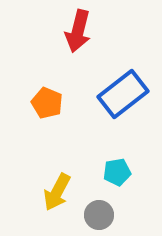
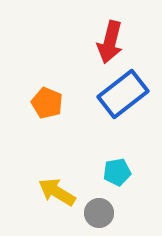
red arrow: moved 32 px right, 11 px down
yellow arrow: rotated 93 degrees clockwise
gray circle: moved 2 px up
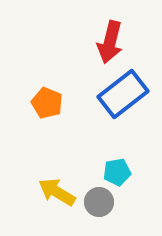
gray circle: moved 11 px up
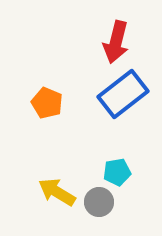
red arrow: moved 6 px right
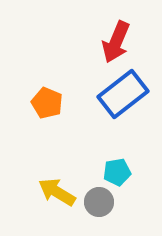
red arrow: rotated 9 degrees clockwise
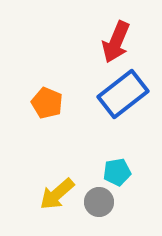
yellow arrow: moved 2 px down; rotated 72 degrees counterclockwise
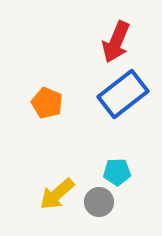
cyan pentagon: rotated 8 degrees clockwise
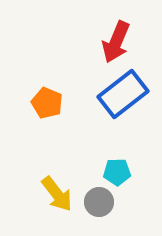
yellow arrow: rotated 87 degrees counterclockwise
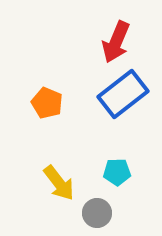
yellow arrow: moved 2 px right, 11 px up
gray circle: moved 2 px left, 11 px down
